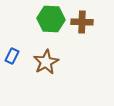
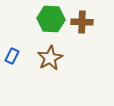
brown star: moved 4 px right, 4 px up
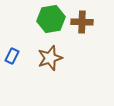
green hexagon: rotated 12 degrees counterclockwise
brown star: rotated 10 degrees clockwise
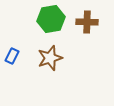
brown cross: moved 5 px right
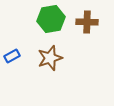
blue rectangle: rotated 35 degrees clockwise
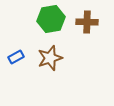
blue rectangle: moved 4 px right, 1 px down
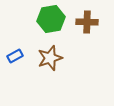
blue rectangle: moved 1 px left, 1 px up
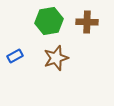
green hexagon: moved 2 px left, 2 px down
brown star: moved 6 px right
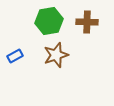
brown star: moved 3 px up
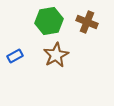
brown cross: rotated 20 degrees clockwise
brown star: rotated 10 degrees counterclockwise
